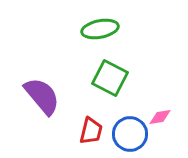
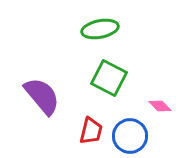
green square: moved 1 px left
pink diamond: moved 11 px up; rotated 55 degrees clockwise
blue circle: moved 2 px down
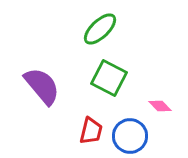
green ellipse: rotated 33 degrees counterclockwise
purple semicircle: moved 10 px up
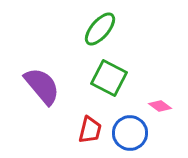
green ellipse: rotated 6 degrees counterclockwise
pink diamond: rotated 10 degrees counterclockwise
red trapezoid: moved 1 px left, 1 px up
blue circle: moved 3 px up
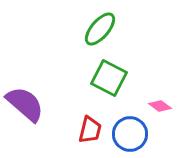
purple semicircle: moved 17 px left, 18 px down; rotated 9 degrees counterclockwise
blue circle: moved 1 px down
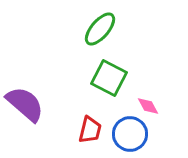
pink diamond: moved 12 px left; rotated 25 degrees clockwise
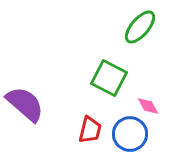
green ellipse: moved 40 px right, 2 px up
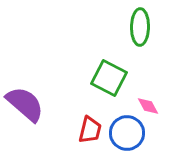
green ellipse: rotated 39 degrees counterclockwise
blue circle: moved 3 px left, 1 px up
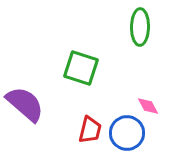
green square: moved 28 px left, 10 px up; rotated 9 degrees counterclockwise
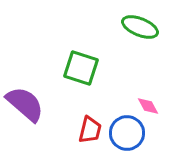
green ellipse: rotated 69 degrees counterclockwise
